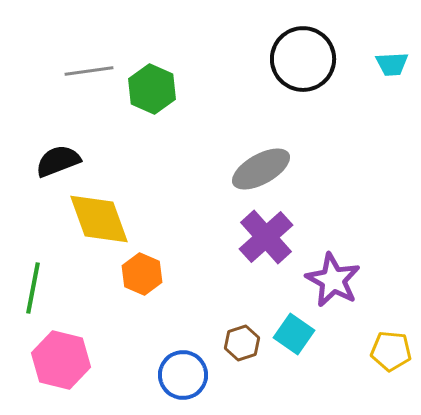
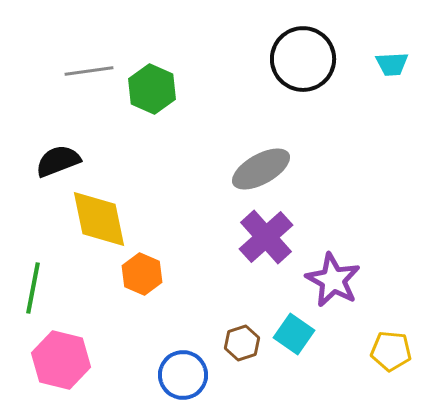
yellow diamond: rotated 8 degrees clockwise
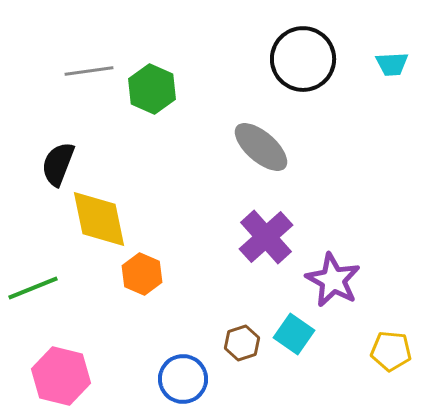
black semicircle: moved 3 px down; rotated 48 degrees counterclockwise
gray ellipse: moved 22 px up; rotated 70 degrees clockwise
green line: rotated 57 degrees clockwise
pink hexagon: moved 16 px down
blue circle: moved 4 px down
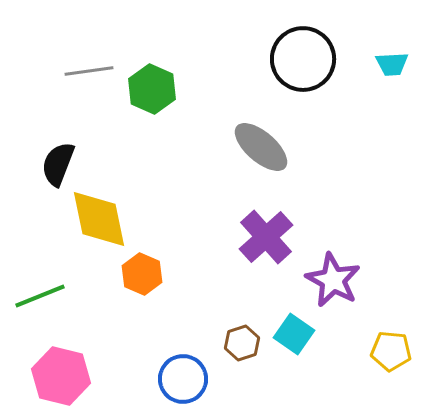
green line: moved 7 px right, 8 px down
